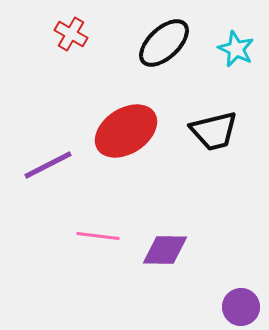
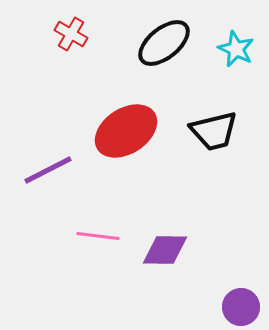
black ellipse: rotated 4 degrees clockwise
purple line: moved 5 px down
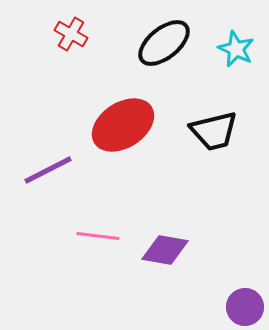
red ellipse: moved 3 px left, 6 px up
purple diamond: rotated 9 degrees clockwise
purple circle: moved 4 px right
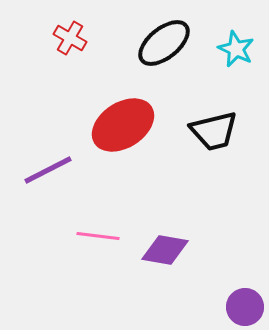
red cross: moved 1 px left, 4 px down
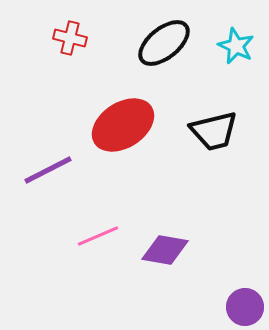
red cross: rotated 16 degrees counterclockwise
cyan star: moved 3 px up
pink line: rotated 30 degrees counterclockwise
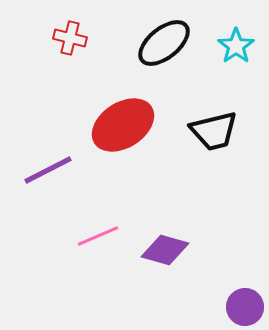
cyan star: rotated 12 degrees clockwise
purple diamond: rotated 6 degrees clockwise
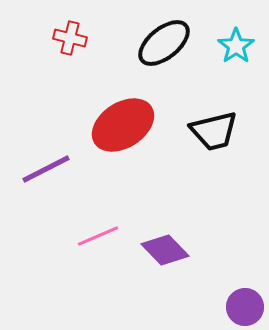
purple line: moved 2 px left, 1 px up
purple diamond: rotated 30 degrees clockwise
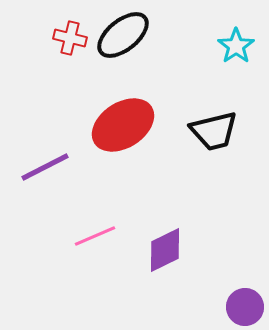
black ellipse: moved 41 px left, 8 px up
purple line: moved 1 px left, 2 px up
pink line: moved 3 px left
purple diamond: rotated 72 degrees counterclockwise
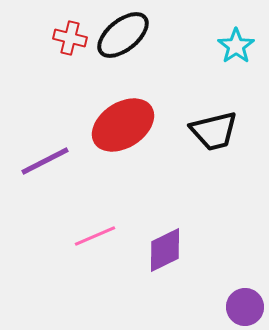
purple line: moved 6 px up
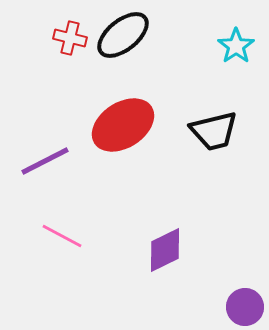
pink line: moved 33 px left; rotated 51 degrees clockwise
